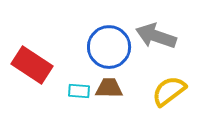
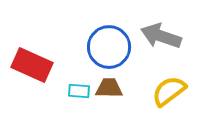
gray arrow: moved 5 px right
red rectangle: rotated 9 degrees counterclockwise
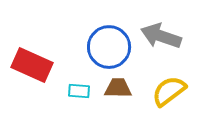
brown trapezoid: moved 9 px right
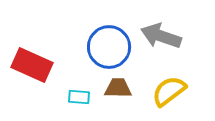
cyan rectangle: moved 6 px down
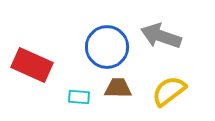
blue circle: moved 2 px left
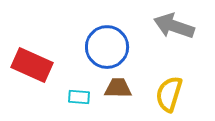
gray arrow: moved 13 px right, 10 px up
yellow semicircle: moved 3 px down; rotated 36 degrees counterclockwise
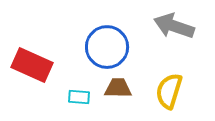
yellow semicircle: moved 3 px up
